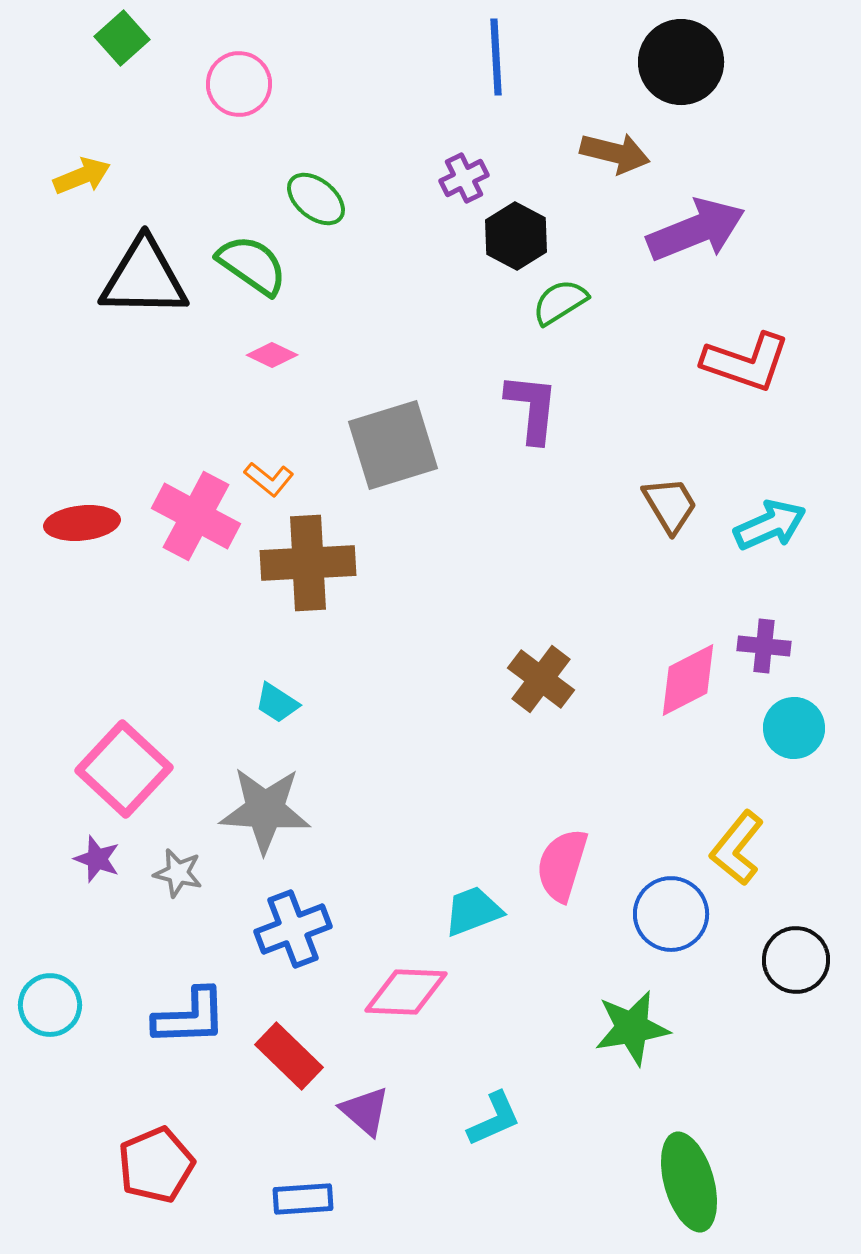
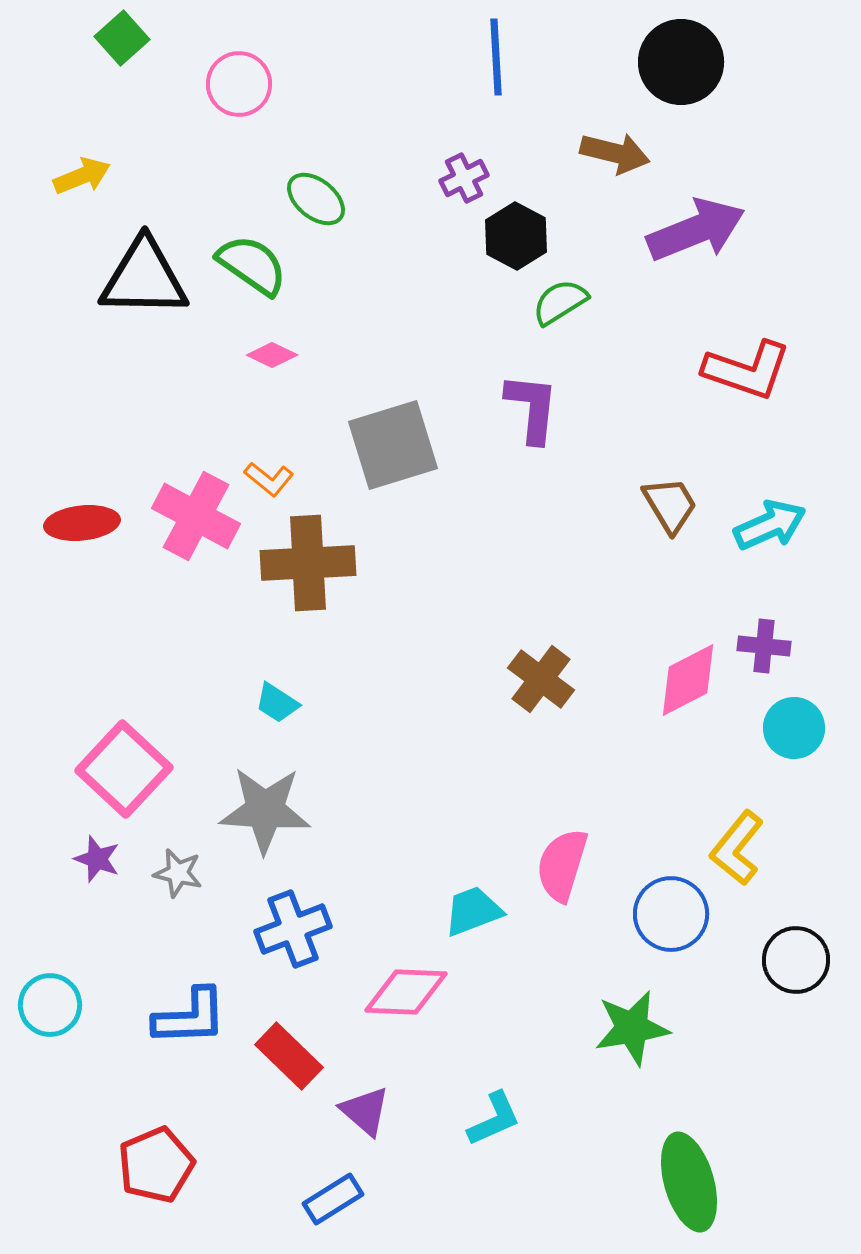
red L-shape at (746, 362): moved 1 px right, 8 px down
blue rectangle at (303, 1199): moved 30 px right; rotated 28 degrees counterclockwise
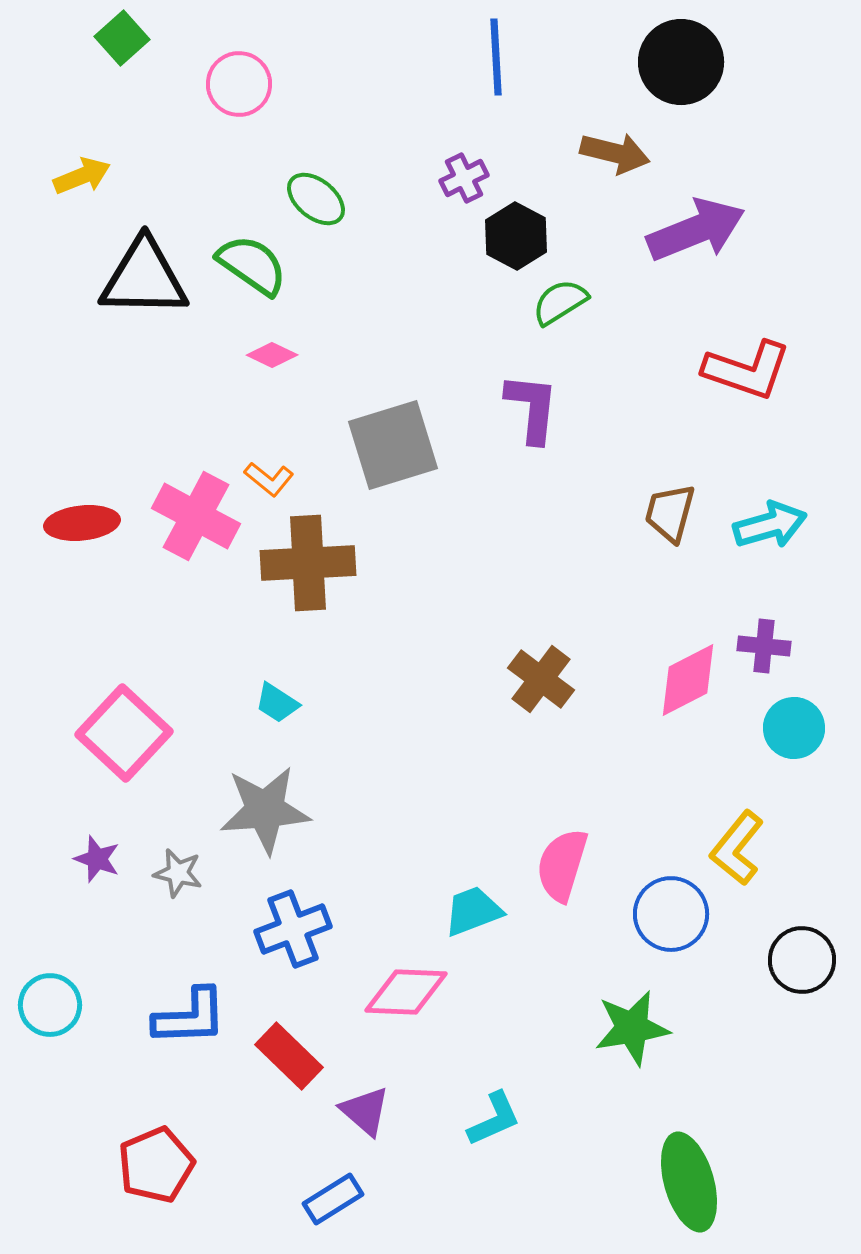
brown trapezoid at (670, 505): moved 8 px down; rotated 134 degrees counterclockwise
cyan arrow at (770, 525): rotated 8 degrees clockwise
pink square at (124, 769): moved 36 px up
gray star at (265, 810): rotated 8 degrees counterclockwise
black circle at (796, 960): moved 6 px right
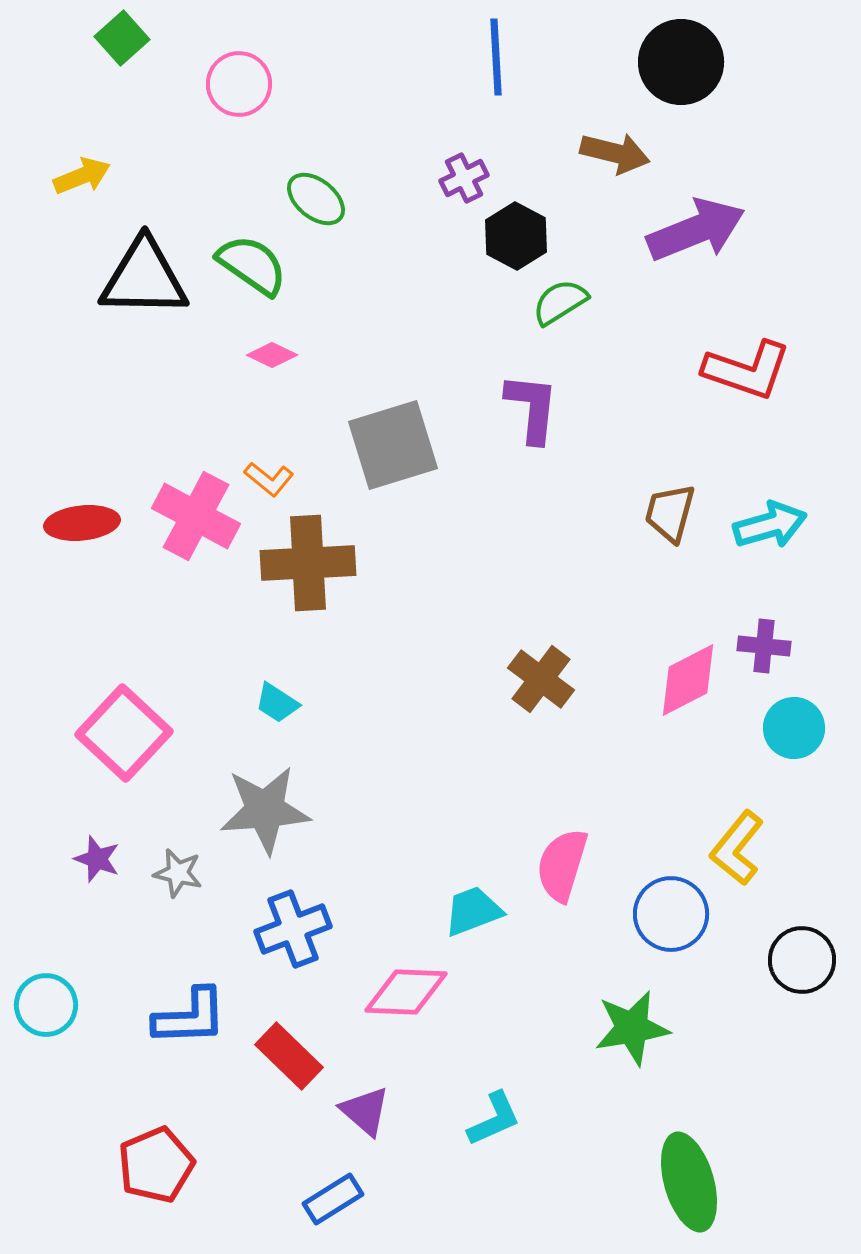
cyan circle at (50, 1005): moved 4 px left
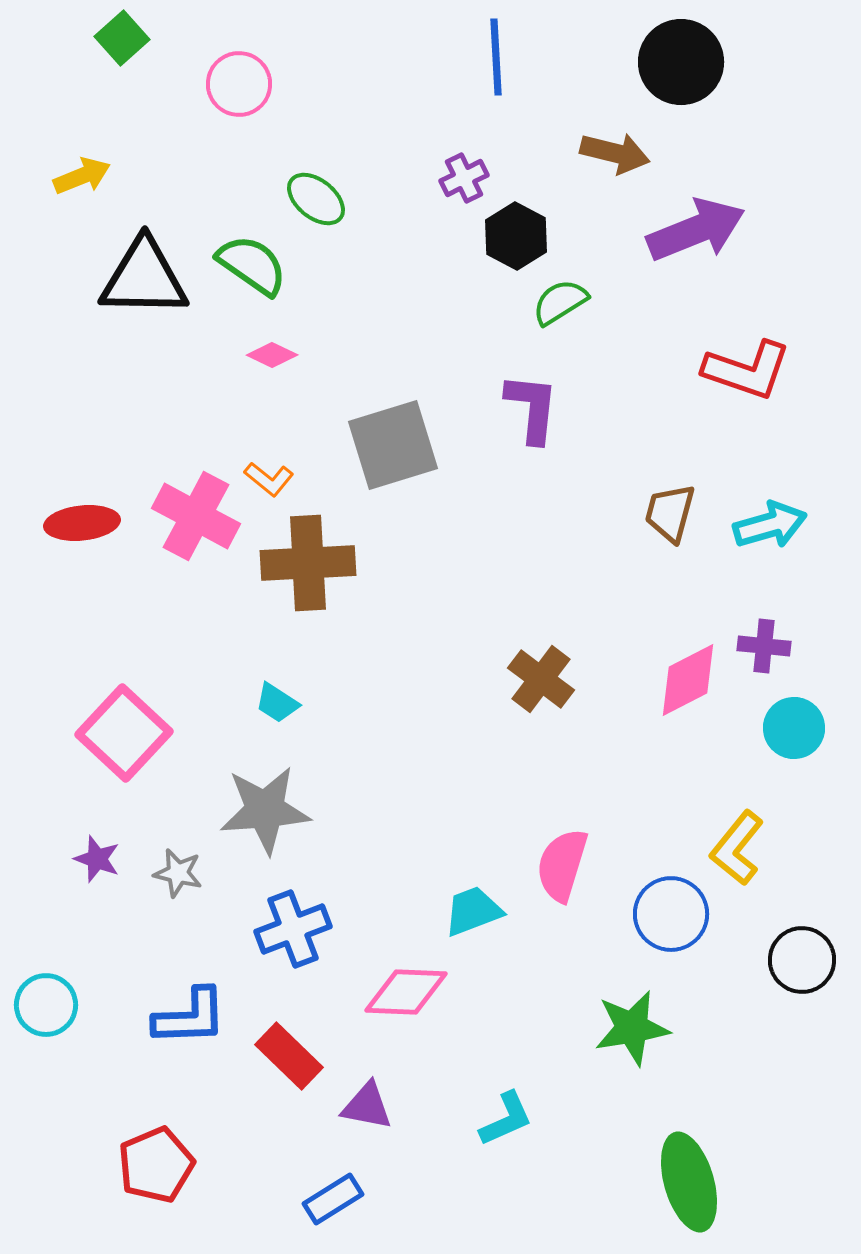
purple triangle at (365, 1111): moved 2 px right, 5 px up; rotated 30 degrees counterclockwise
cyan L-shape at (494, 1119): moved 12 px right
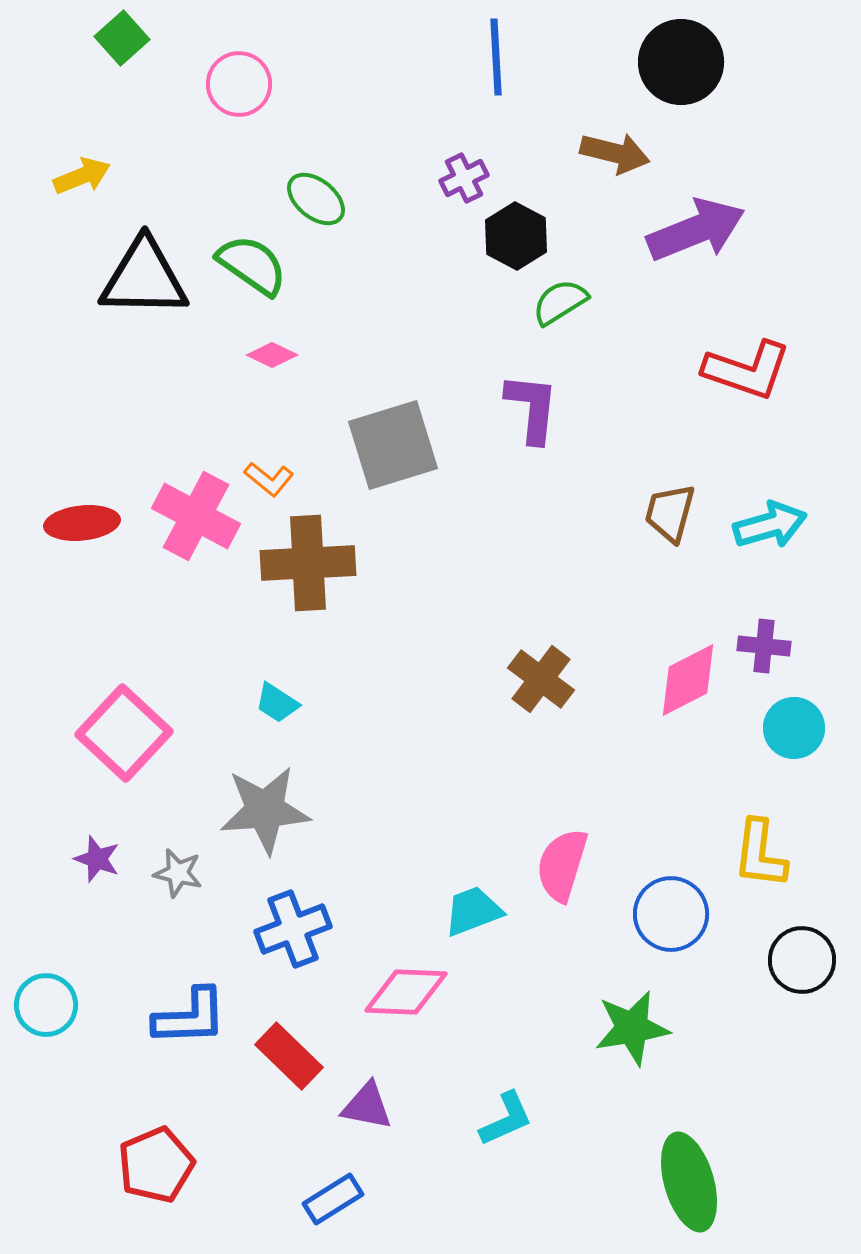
yellow L-shape at (737, 848): moved 23 px right, 6 px down; rotated 32 degrees counterclockwise
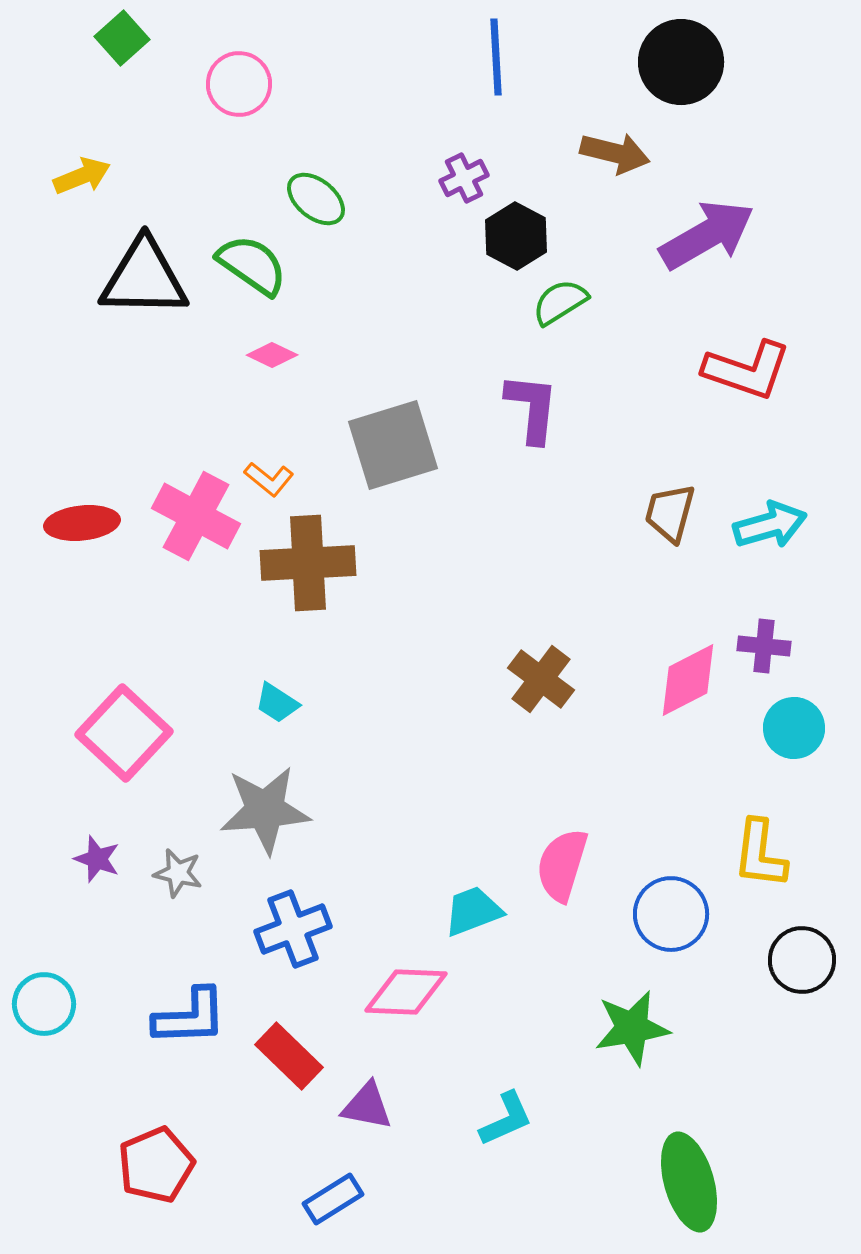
purple arrow at (696, 230): moved 11 px right, 5 px down; rotated 8 degrees counterclockwise
cyan circle at (46, 1005): moved 2 px left, 1 px up
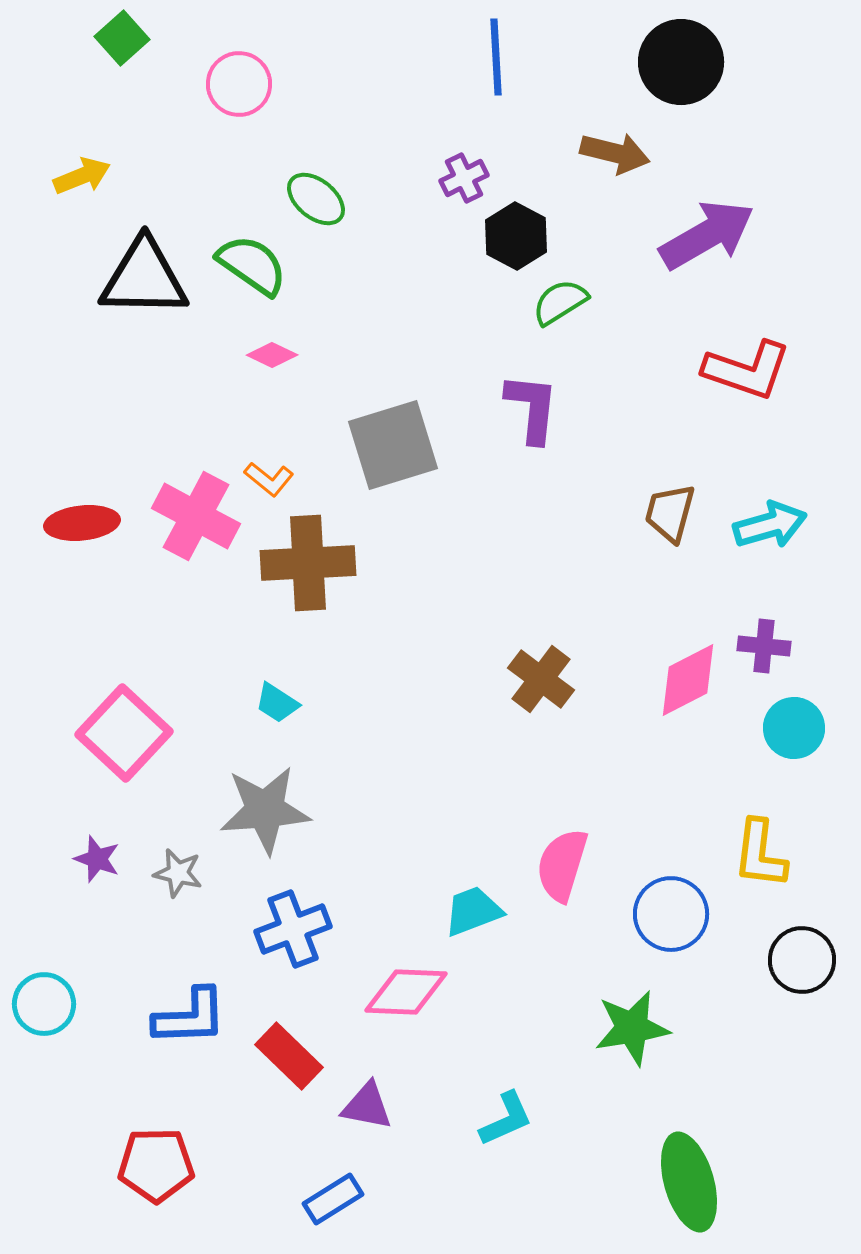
red pentagon at (156, 1165): rotated 22 degrees clockwise
